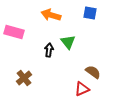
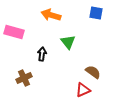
blue square: moved 6 px right
black arrow: moved 7 px left, 4 px down
brown cross: rotated 14 degrees clockwise
red triangle: moved 1 px right, 1 px down
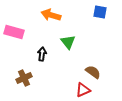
blue square: moved 4 px right, 1 px up
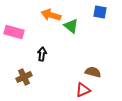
green triangle: moved 3 px right, 16 px up; rotated 14 degrees counterclockwise
brown semicircle: rotated 21 degrees counterclockwise
brown cross: moved 1 px up
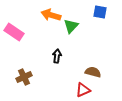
green triangle: rotated 35 degrees clockwise
pink rectangle: rotated 18 degrees clockwise
black arrow: moved 15 px right, 2 px down
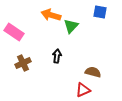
brown cross: moved 1 px left, 14 px up
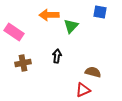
orange arrow: moved 2 px left; rotated 18 degrees counterclockwise
brown cross: rotated 14 degrees clockwise
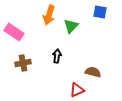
orange arrow: rotated 72 degrees counterclockwise
red triangle: moved 6 px left
